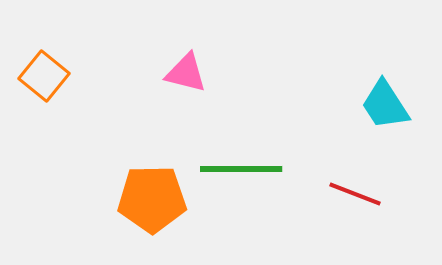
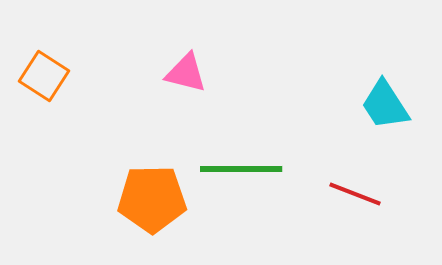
orange square: rotated 6 degrees counterclockwise
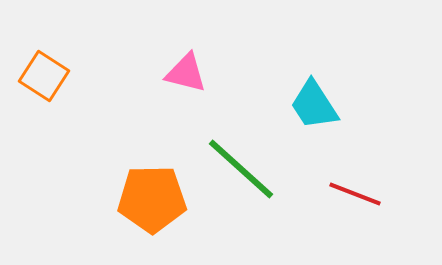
cyan trapezoid: moved 71 px left
green line: rotated 42 degrees clockwise
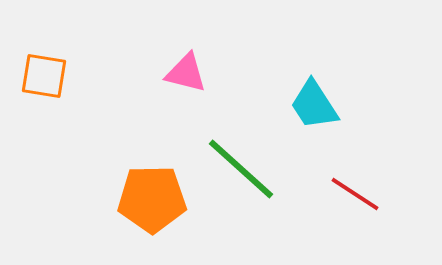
orange square: rotated 24 degrees counterclockwise
red line: rotated 12 degrees clockwise
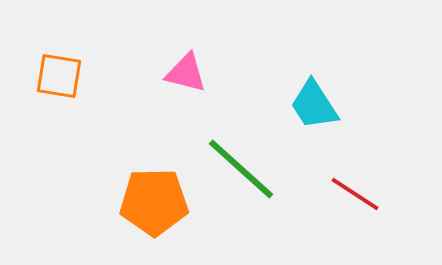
orange square: moved 15 px right
orange pentagon: moved 2 px right, 3 px down
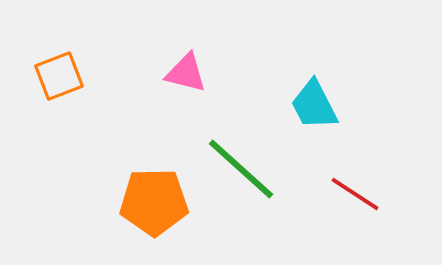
orange square: rotated 30 degrees counterclockwise
cyan trapezoid: rotated 6 degrees clockwise
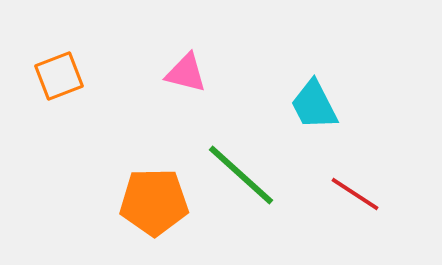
green line: moved 6 px down
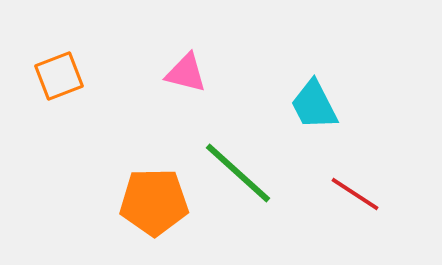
green line: moved 3 px left, 2 px up
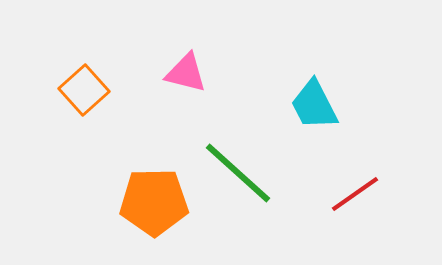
orange square: moved 25 px right, 14 px down; rotated 21 degrees counterclockwise
red line: rotated 68 degrees counterclockwise
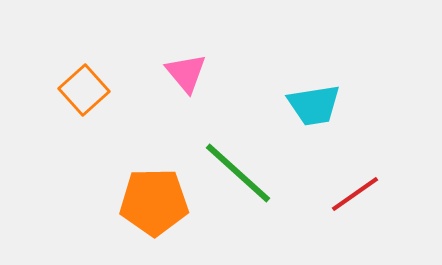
pink triangle: rotated 36 degrees clockwise
cyan trapezoid: rotated 72 degrees counterclockwise
